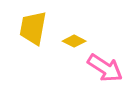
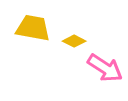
yellow trapezoid: rotated 90 degrees clockwise
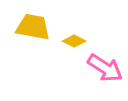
yellow trapezoid: moved 1 px up
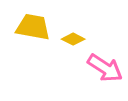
yellow diamond: moved 1 px left, 2 px up
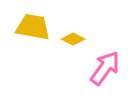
pink arrow: rotated 87 degrees counterclockwise
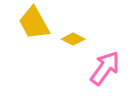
yellow trapezoid: moved 1 px right, 4 px up; rotated 129 degrees counterclockwise
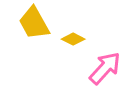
pink arrow: rotated 6 degrees clockwise
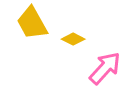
yellow trapezoid: moved 2 px left
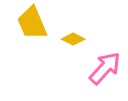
yellow trapezoid: rotated 6 degrees clockwise
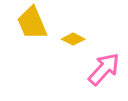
pink arrow: moved 1 px left, 1 px down
